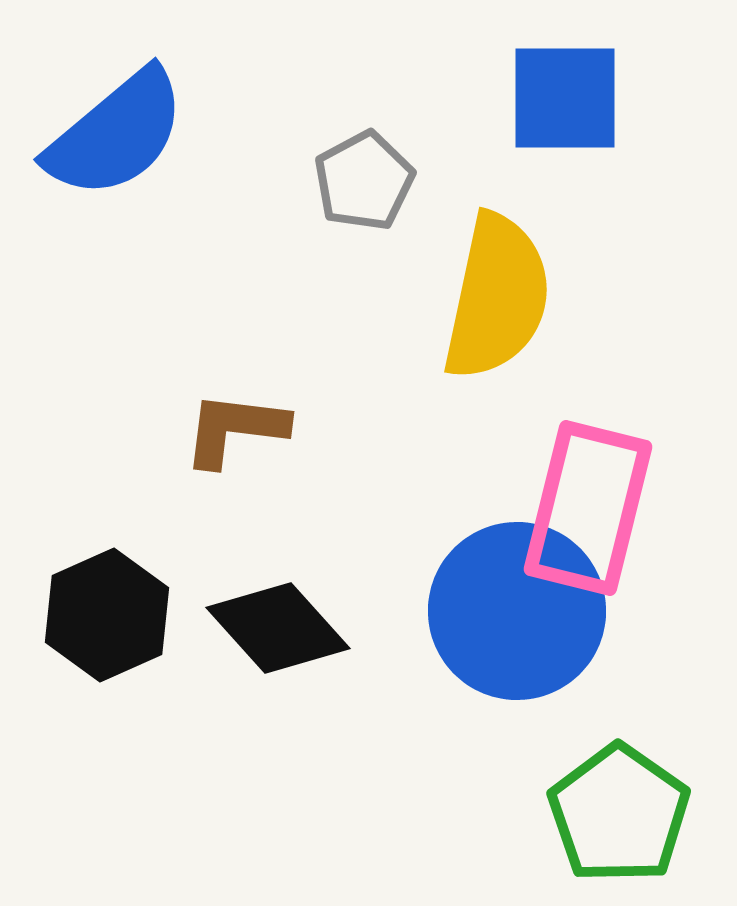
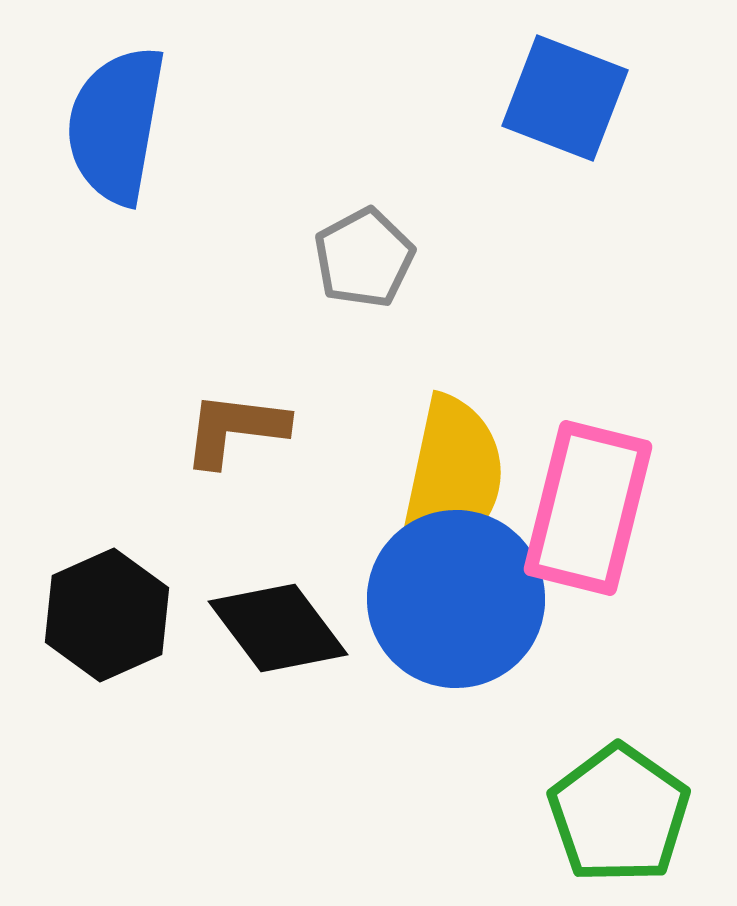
blue square: rotated 21 degrees clockwise
blue semicircle: moved 9 px up; rotated 140 degrees clockwise
gray pentagon: moved 77 px down
yellow semicircle: moved 46 px left, 183 px down
blue circle: moved 61 px left, 12 px up
black diamond: rotated 5 degrees clockwise
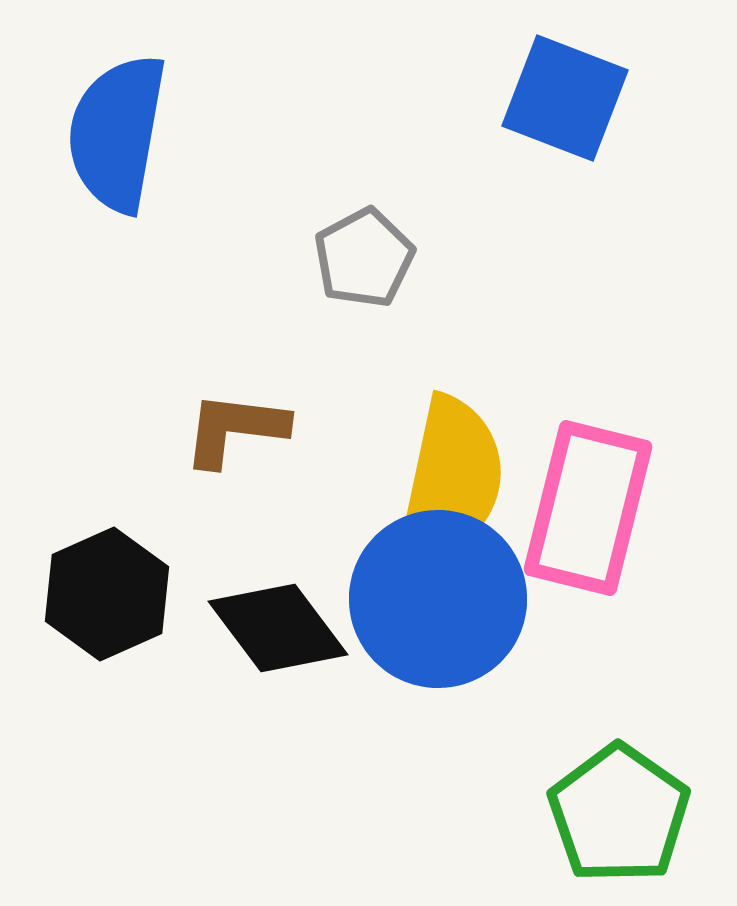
blue semicircle: moved 1 px right, 8 px down
blue circle: moved 18 px left
black hexagon: moved 21 px up
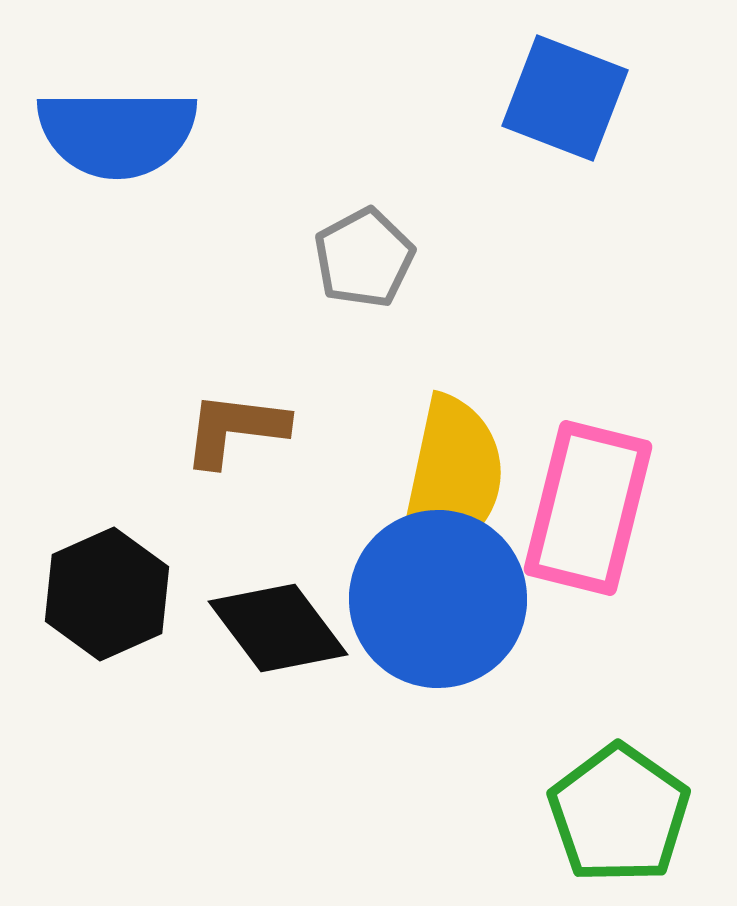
blue semicircle: rotated 100 degrees counterclockwise
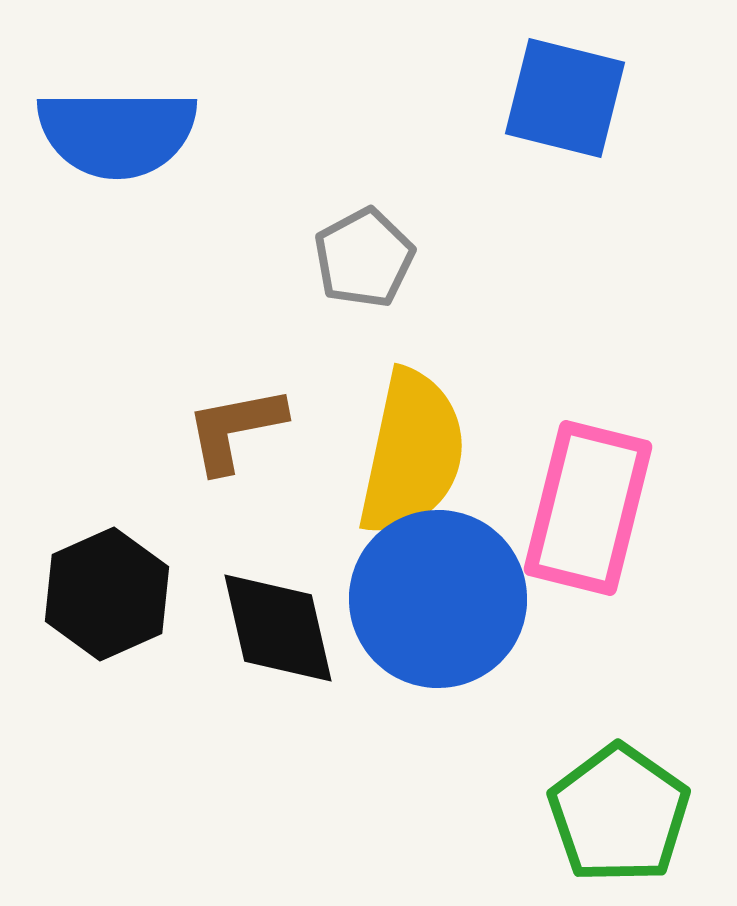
blue square: rotated 7 degrees counterclockwise
brown L-shape: rotated 18 degrees counterclockwise
yellow semicircle: moved 39 px left, 27 px up
black diamond: rotated 24 degrees clockwise
